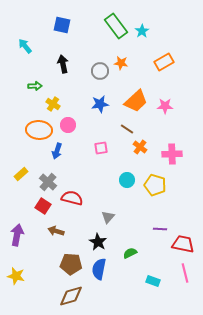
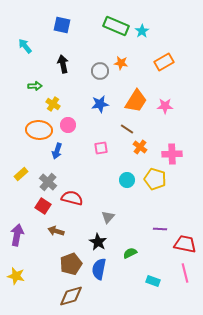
green rectangle: rotated 30 degrees counterclockwise
orange trapezoid: rotated 15 degrees counterclockwise
yellow pentagon: moved 6 px up
red trapezoid: moved 2 px right
brown pentagon: rotated 25 degrees counterclockwise
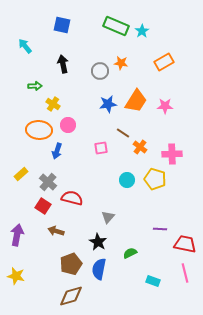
blue star: moved 8 px right
brown line: moved 4 px left, 4 px down
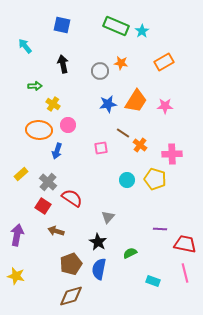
orange cross: moved 2 px up
red semicircle: rotated 20 degrees clockwise
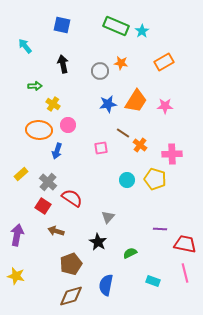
blue semicircle: moved 7 px right, 16 px down
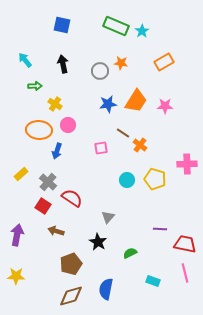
cyan arrow: moved 14 px down
yellow cross: moved 2 px right
pink cross: moved 15 px right, 10 px down
yellow star: rotated 12 degrees counterclockwise
blue semicircle: moved 4 px down
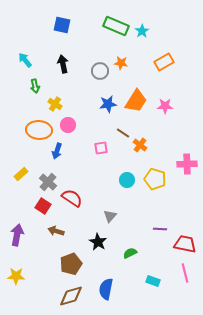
green arrow: rotated 80 degrees clockwise
gray triangle: moved 2 px right, 1 px up
